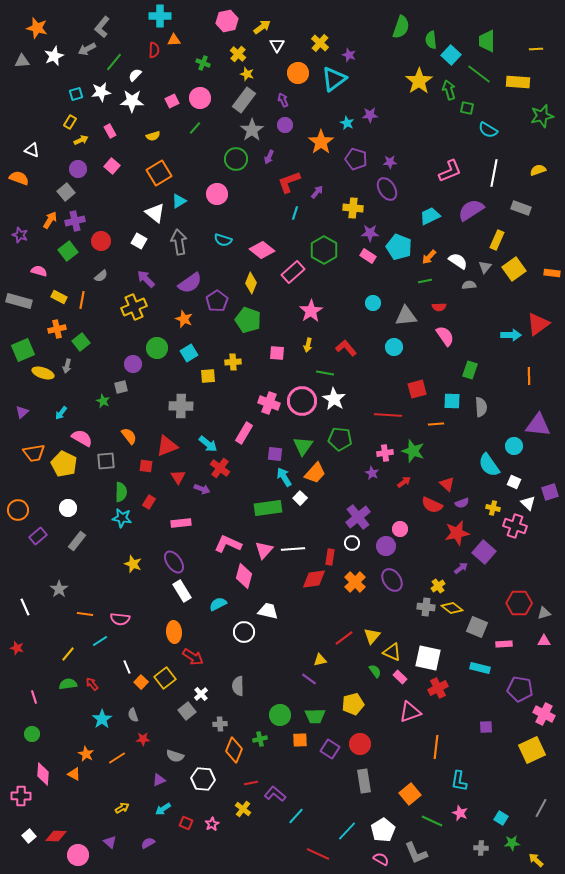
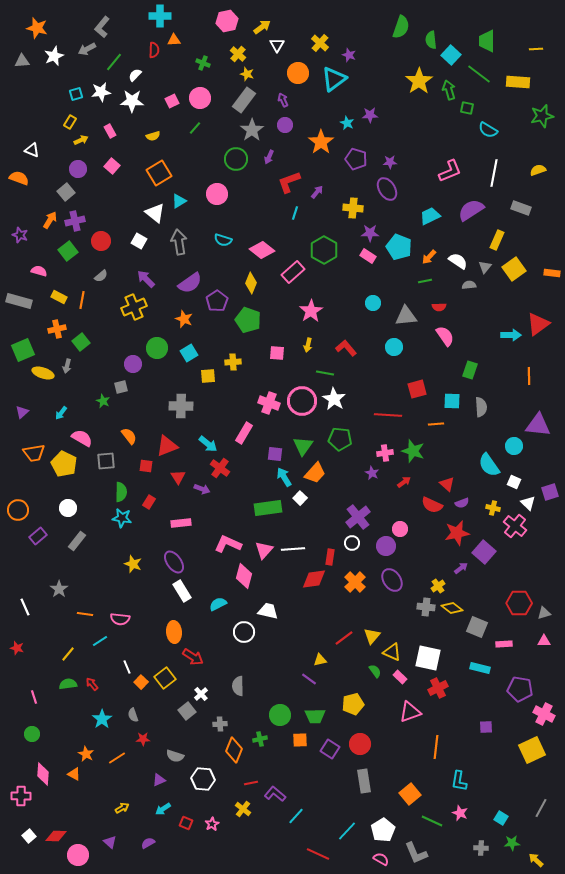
pink cross at (515, 526): rotated 20 degrees clockwise
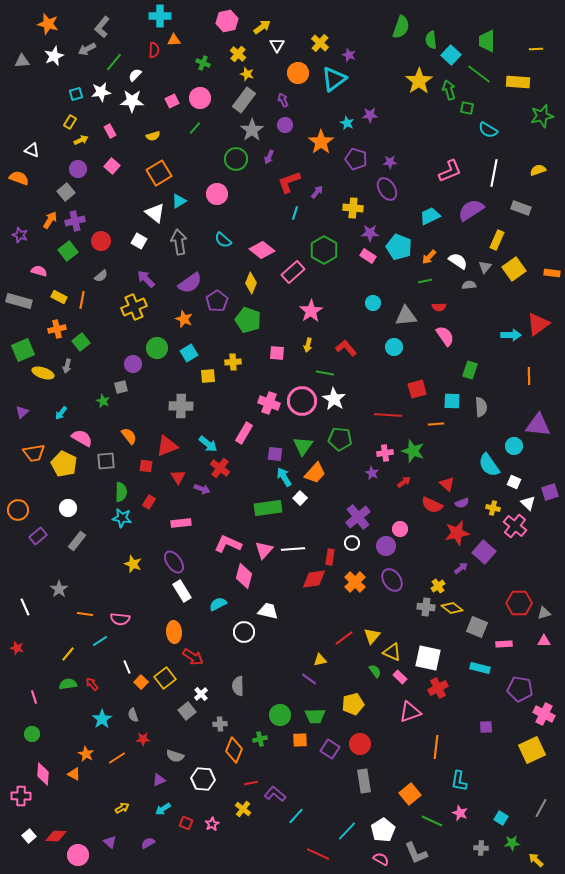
orange star at (37, 28): moved 11 px right, 4 px up
cyan semicircle at (223, 240): rotated 24 degrees clockwise
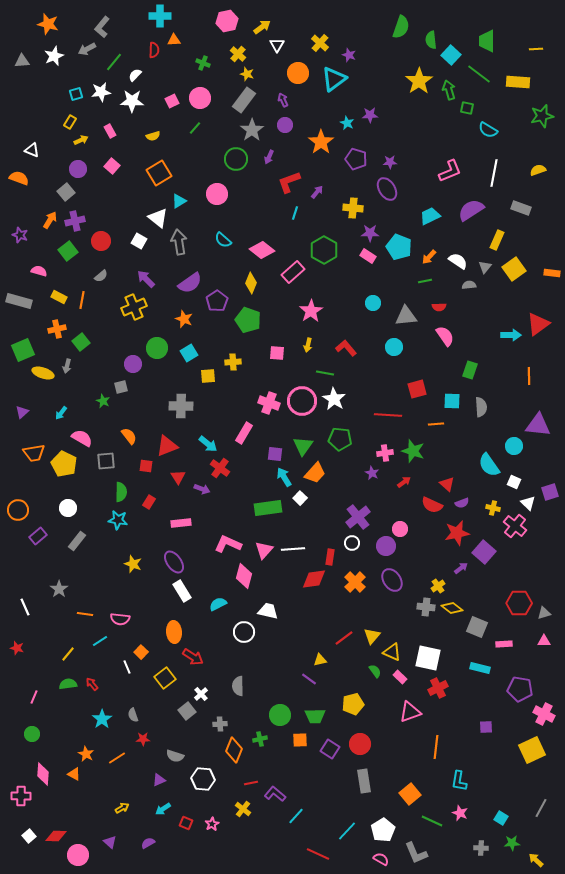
white triangle at (155, 213): moved 3 px right, 5 px down
cyan star at (122, 518): moved 4 px left, 2 px down
orange square at (141, 682): moved 30 px up
pink line at (34, 697): rotated 40 degrees clockwise
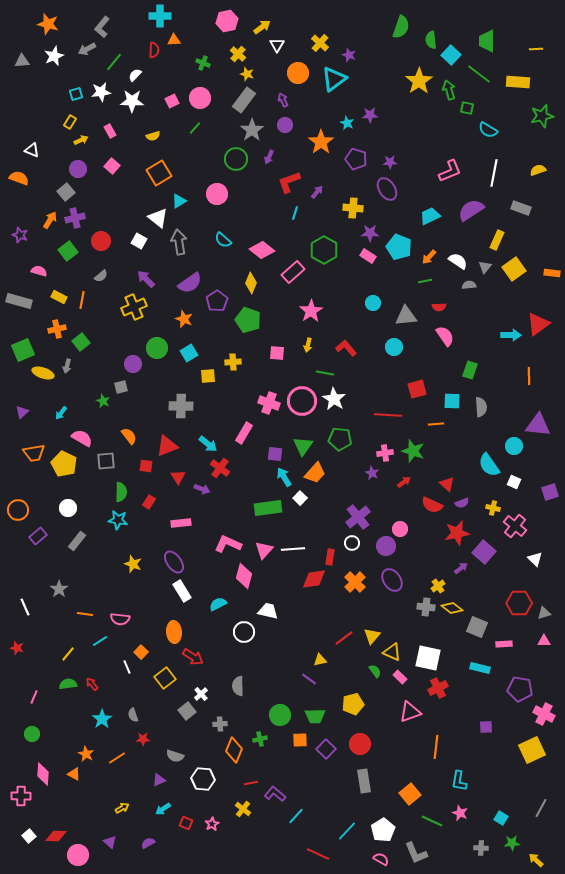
purple cross at (75, 221): moved 3 px up
white triangle at (528, 503): moved 7 px right, 56 px down
purple square at (330, 749): moved 4 px left; rotated 12 degrees clockwise
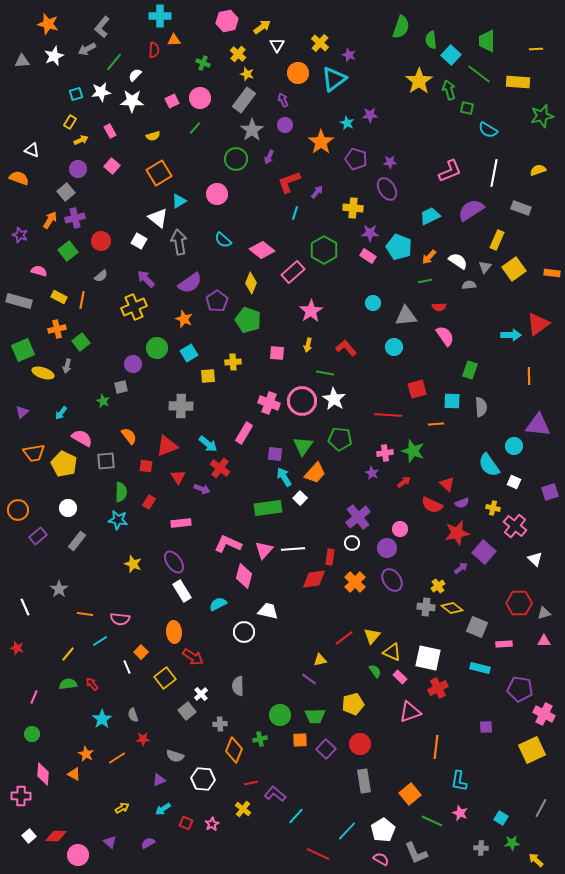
purple circle at (386, 546): moved 1 px right, 2 px down
